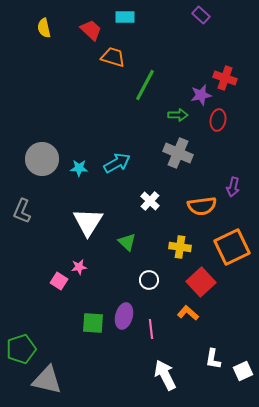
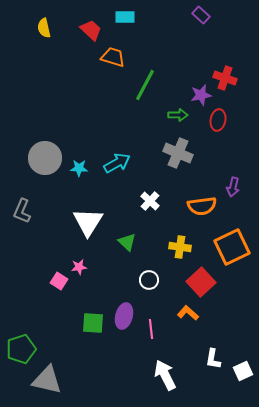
gray circle: moved 3 px right, 1 px up
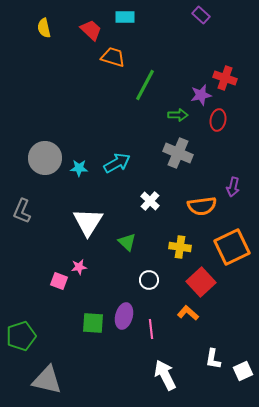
pink square: rotated 12 degrees counterclockwise
green pentagon: moved 13 px up
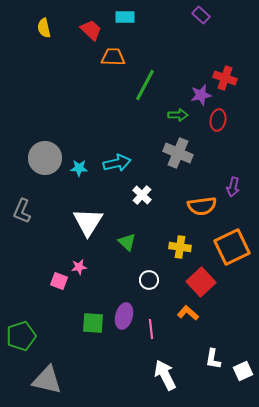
orange trapezoid: rotated 15 degrees counterclockwise
cyan arrow: rotated 16 degrees clockwise
white cross: moved 8 px left, 6 px up
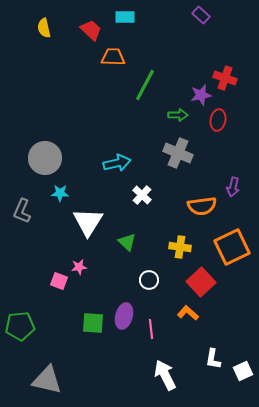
cyan star: moved 19 px left, 25 px down
green pentagon: moved 1 px left, 10 px up; rotated 12 degrees clockwise
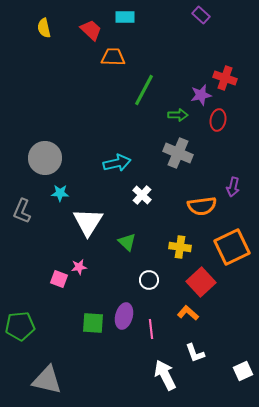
green line: moved 1 px left, 5 px down
pink square: moved 2 px up
white L-shape: moved 18 px left, 6 px up; rotated 30 degrees counterclockwise
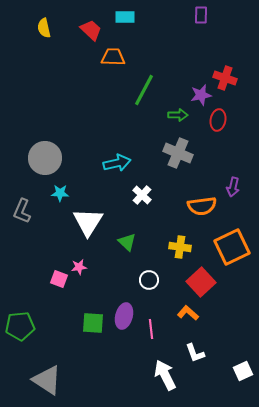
purple rectangle: rotated 48 degrees clockwise
gray triangle: rotated 20 degrees clockwise
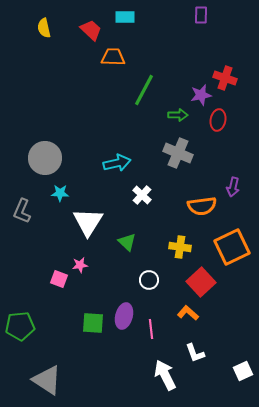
pink star: moved 1 px right, 2 px up
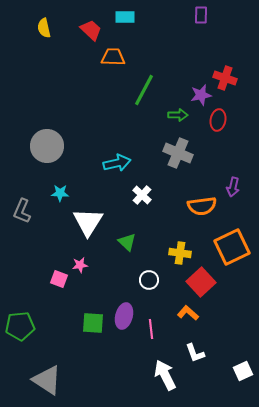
gray circle: moved 2 px right, 12 px up
yellow cross: moved 6 px down
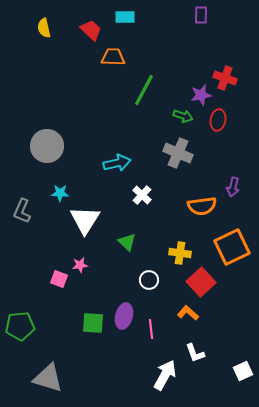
green arrow: moved 5 px right, 1 px down; rotated 18 degrees clockwise
white triangle: moved 3 px left, 2 px up
white arrow: rotated 56 degrees clockwise
gray triangle: moved 1 px right, 2 px up; rotated 16 degrees counterclockwise
